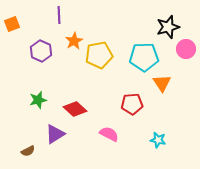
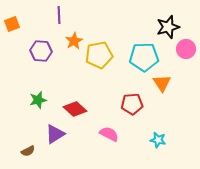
purple hexagon: rotated 20 degrees counterclockwise
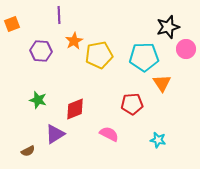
green star: rotated 30 degrees clockwise
red diamond: rotated 65 degrees counterclockwise
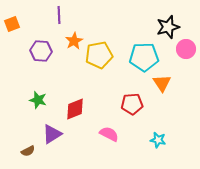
purple triangle: moved 3 px left
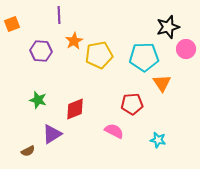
pink semicircle: moved 5 px right, 3 px up
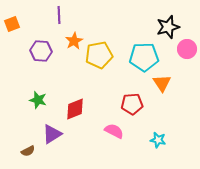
pink circle: moved 1 px right
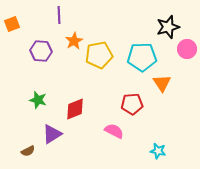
cyan pentagon: moved 2 px left
cyan star: moved 11 px down
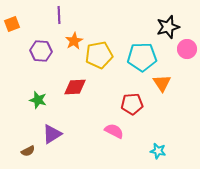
red diamond: moved 22 px up; rotated 20 degrees clockwise
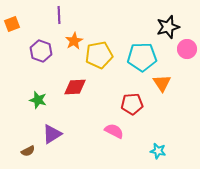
purple hexagon: rotated 15 degrees clockwise
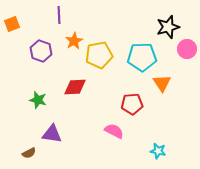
purple triangle: rotated 40 degrees clockwise
brown semicircle: moved 1 px right, 2 px down
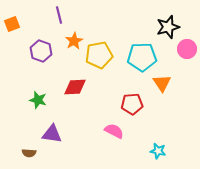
purple line: rotated 12 degrees counterclockwise
brown semicircle: rotated 32 degrees clockwise
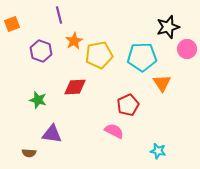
red pentagon: moved 4 px left, 1 px down; rotated 20 degrees counterclockwise
